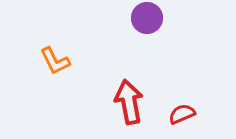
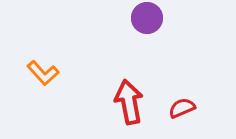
orange L-shape: moved 12 px left, 12 px down; rotated 16 degrees counterclockwise
red semicircle: moved 6 px up
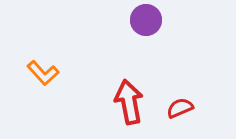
purple circle: moved 1 px left, 2 px down
red semicircle: moved 2 px left
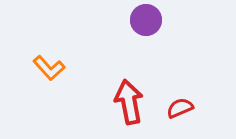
orange L-shape: moved 6 px right, 5 px up
